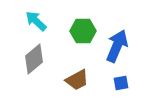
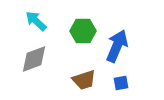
gray diamond: rotated 20 degrees clockwise
brown trapezoid: moved 7 px right; rotated 10 degrees clockwise
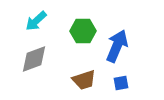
cyan arrow: rotated 85 degrees counterclockwise
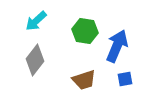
green hexagon: moved 2 px right; rotated 10 degrees clockwise
gray diamond: moved 1 px right, 1 px down; rotated 32 degrees counterclockwise
blue square: moved 4 px right, 4 px up
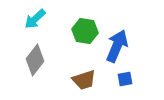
cyan arrow: moved 1 px left, 2 px up
